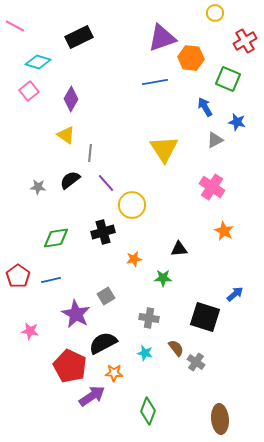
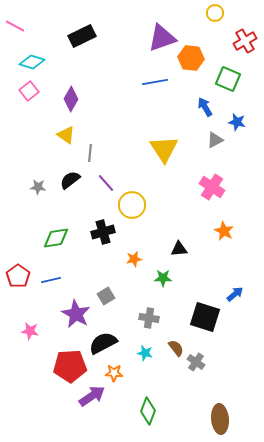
black rectangle at (79, 37): moved 3 px right, 1 px up
cyan diamond at (38, 62): moved 6 px left
red pentagon at (70, 366): rotated 28 degrees counterclockwise
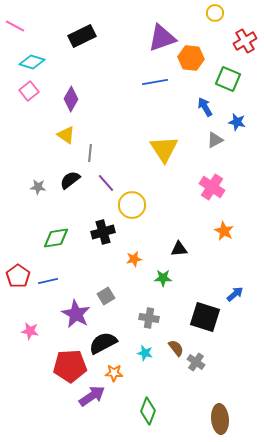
blue line at (51, 280): moved 3 px left, 1 px down
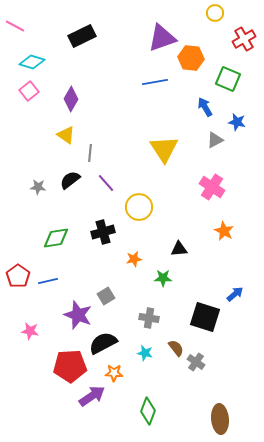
red cross at (245, 41): moved 1 px left, 2 px up
yellow circle at (132, 205): moved 7 px right, 2 px down
purple star at (76, 314): moved 2 px right, 1 px down; rotated 8 degrees counterclockwise
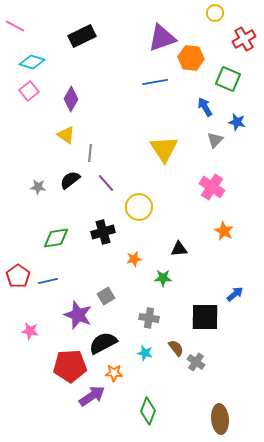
gray triangle at (215, 140): rotated 18 degrees counterclockwise
black square at (205, 317): rotated 16 degrees counterclockwise
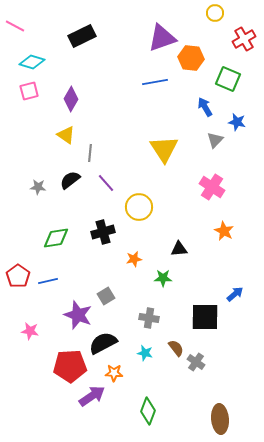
pink square at (29, 91): rotated 24 degrees clockwise
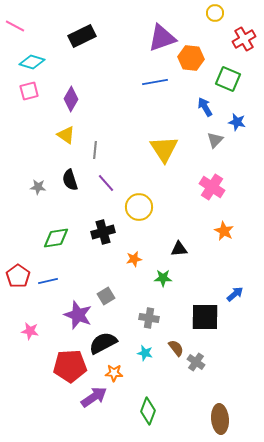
gray line at (90, 153): moved 5 px right, 3 px up
black semicircle at (70, 180): rotated 70 degrees counterclockwise
purple arrow at (92, 396): moved 2 px right, 1 px down
